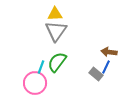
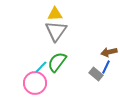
brown arrow: rotated 21 degrees counterclockwise
cyan line: rotated 24 degrees clockwise
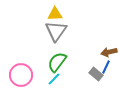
cyan line: moved 13 px right, 12 px down
pink circle: moved 14 px left, 8 px up
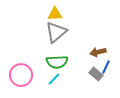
gray triangle: moved 1 px down; rotated 15 degrees clockwise
brown arrow: moved 11 px left
green semicircle: rotated 130 degrees counterclockwise
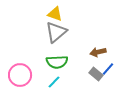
yellow triangle: rotated 21 degrees clockwise
blue line: moved 2 px right, 2 px down; rotated 16 degrees clockwise
pink circle: moved 1 px left
cyan line: moved 3 px down
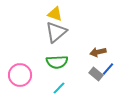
cyan line: moved 5 px right, 6 px down
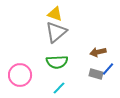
gray rectangle: rotated 24 degrees counterclockwise
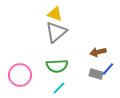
green semicircle: moved 4 px down
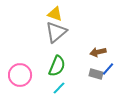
green semicircle: rotated 65 degrees counterclockwise
